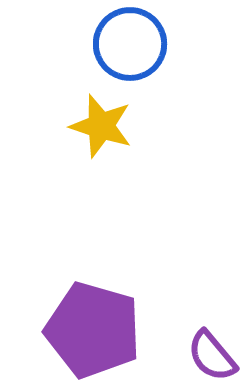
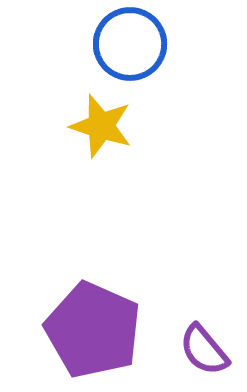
purple pentagon: rotated 8 degrees clockwise
purple semicircle: moved 8 px left, 6 px up
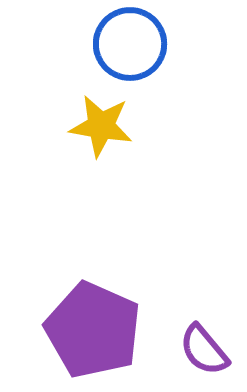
yellow star: rotated 8 degrees counterclockwise
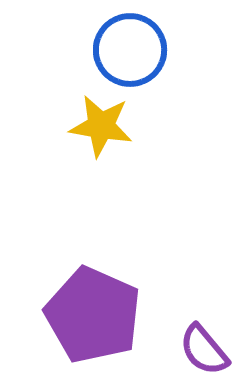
blue circle: moved 6 px down
purple pentagon: moved 15 px up
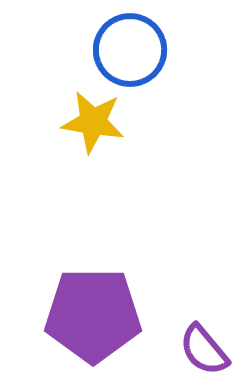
yellow star: moved 8 px left, 4 px up
purple pentagon: rotated 24 degrees counterclockwise
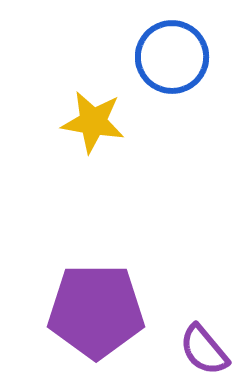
blue circle: moved 42 px right, 7 px down
purple pentagon: moved 3 px right, 4 px up
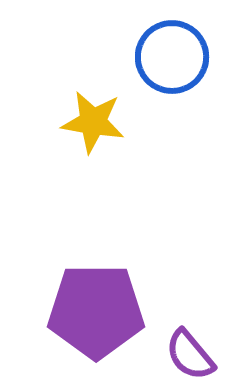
purple semicircle: moved 14 px left, 5 px down
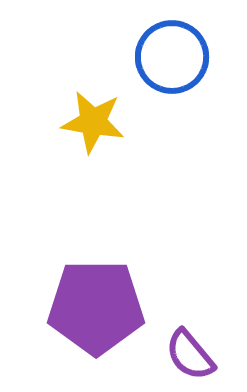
purple pentagon: moved 4 px up
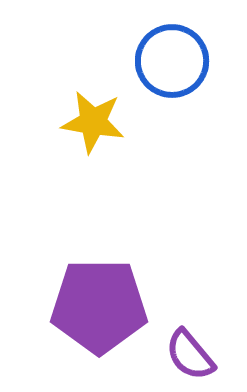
blue circle: moved 4 px down
purple pentagon: moved 3 px right, 1 px up
